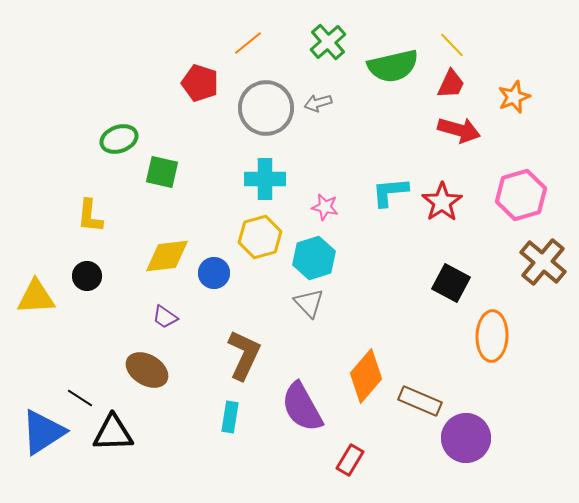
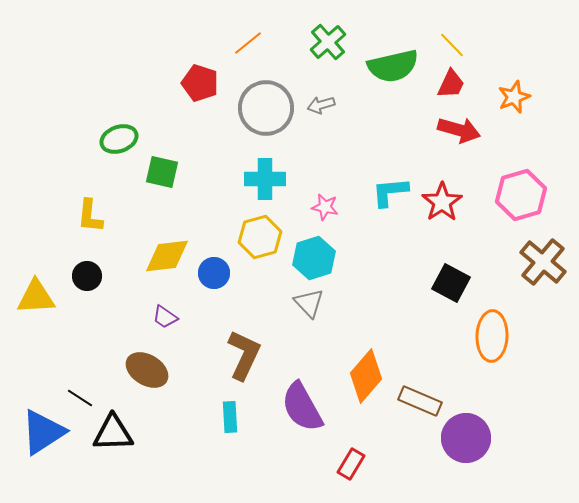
gray arrow: moved 3 px right, 2 px down
cyan rectangle: rotated 12 degrees counterclockwise
red rectangle: moved 1 px right, 4 px down
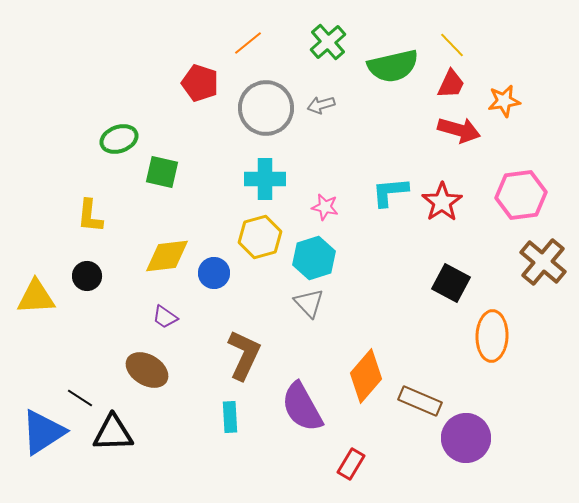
orange star: moved 10 px left, 4 px down; rotated 12 degrees clockwise
pink hexagon: rotated 9 degrees clockwise
